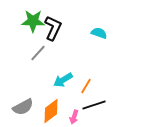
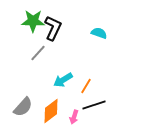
gray semicircle: rotated 20 degrees counterclockwise
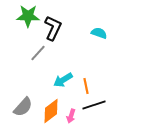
green star: moved 5 px left, 5 px up
orange line: rotated 42 degrees counterclockwise
pink arrow: moved 3 px left, 1 px up
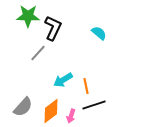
cyan semicircle: rotated 21 degrees clockwise
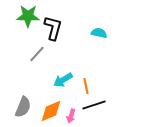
black L-shape: rotated 10 degrees counterclockwise
cyan semicircle: rotated 28 degrees counterclockwise
gray line: moved 1 px left, 1 px down
gray semicircle: rotated 20 degrees counterclockwise
orange diamond: rotated 15 degrees clockwise
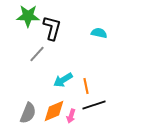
black L-shape: moved 1 px left
gray semicircle: moved 5 px right, 6 px down
orange diamond: moved 3 px right
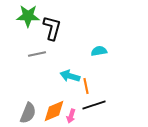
cyan semicircle: moved 18 px down; rotated 21 degrees counterclockwise
gray line: rotated 36 degrees clockwise
cyan arrow: moved 7 px right, 4 px up; rotated 48 degrees clockwise
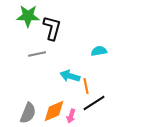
black line: moved 2 px up; rotated 15 degrees counterclockwise
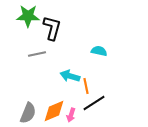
cyan semicircle: rotated 21 degrees clockwise
pink arrow: moved 1 px up
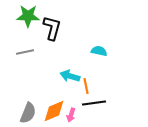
gray line: moved 12 px left, 2 px up
black line: rotated 25 degrees clockwise
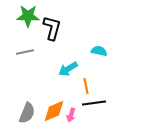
cyan arrow: moved 2 px left, 7 px up; rotated 48 degrees counterclockwise
gray semicircle: moved 1 px left
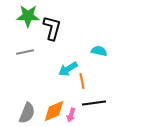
orange line: moved 4 px left, 5 px up
